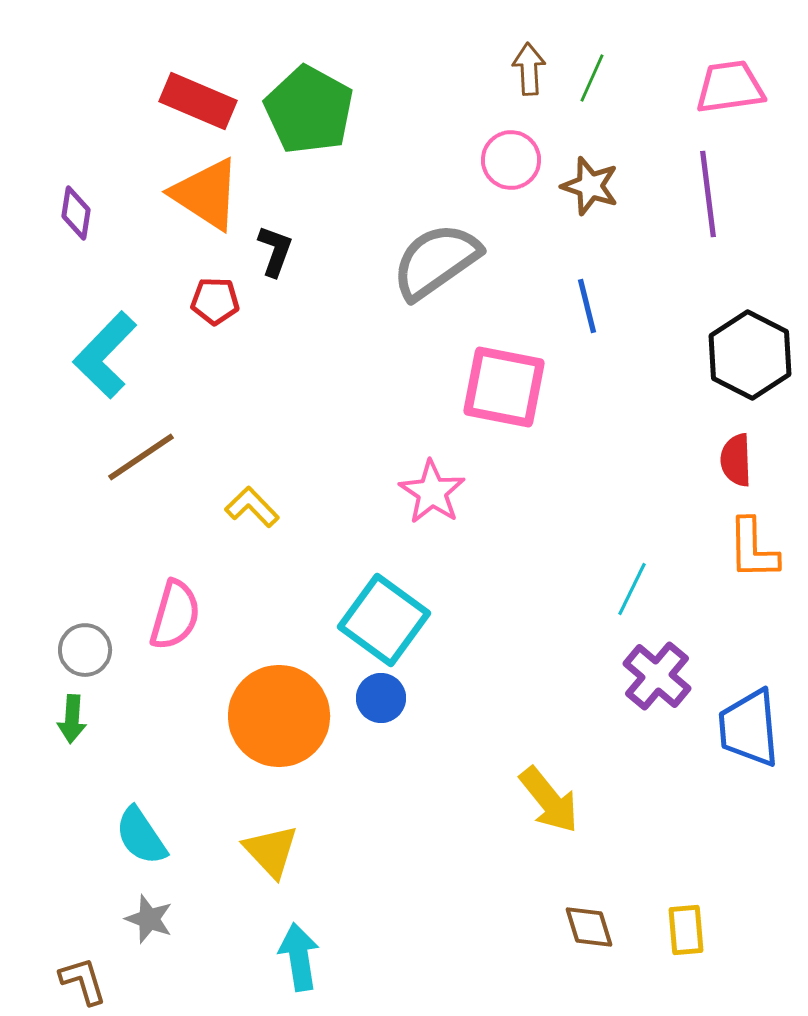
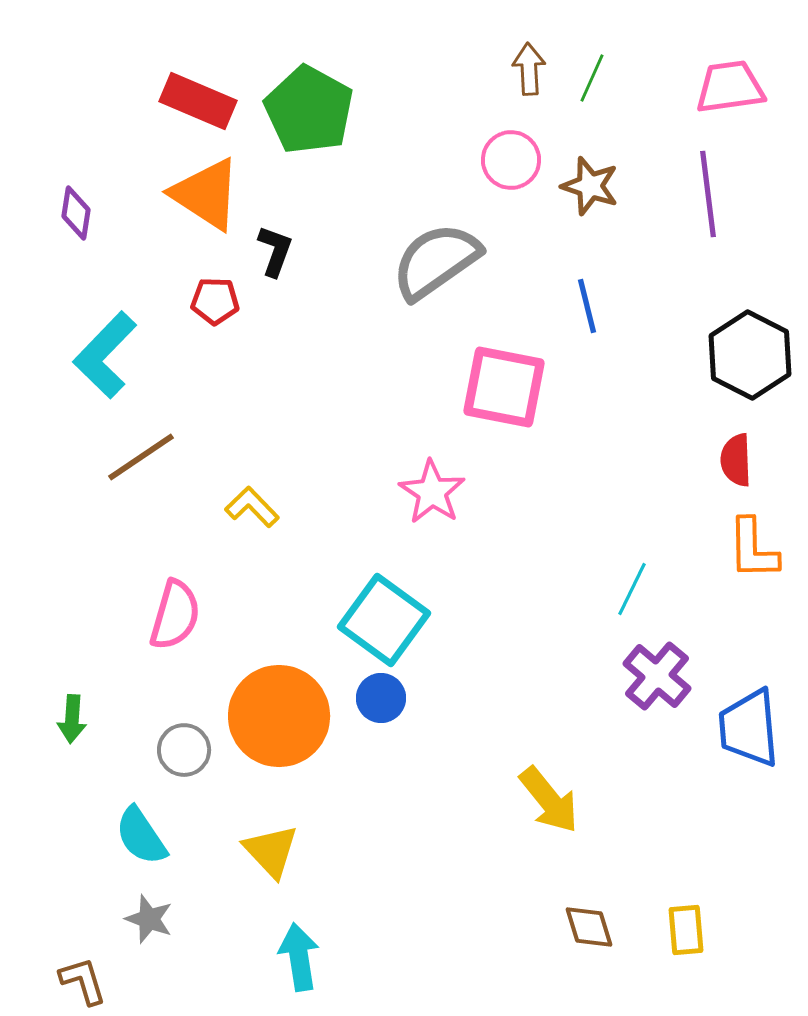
gray circle: moved 99 px right, 100 px down
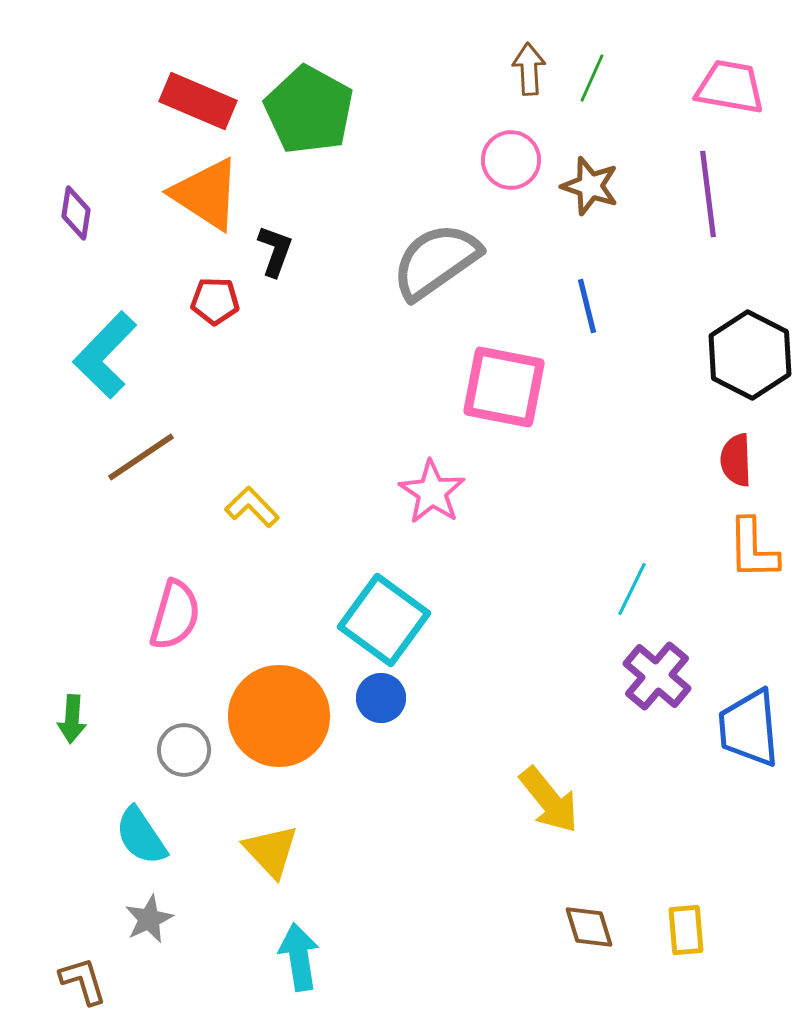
pink trapezoid: rotated 18 degrees clockwise
gray star: rotated 27 degrees clockwise
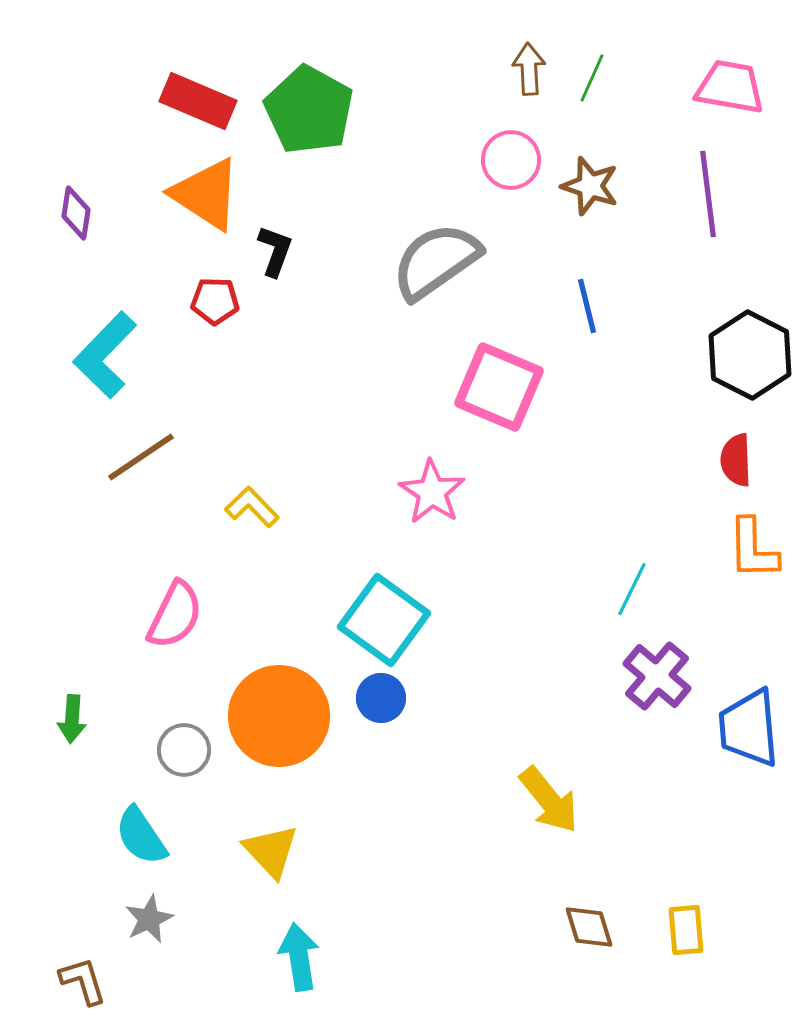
pink square: moved 5 px left; rotated 12 degrees clockwise
pink semicircle: rotated 10 degrees clockwise
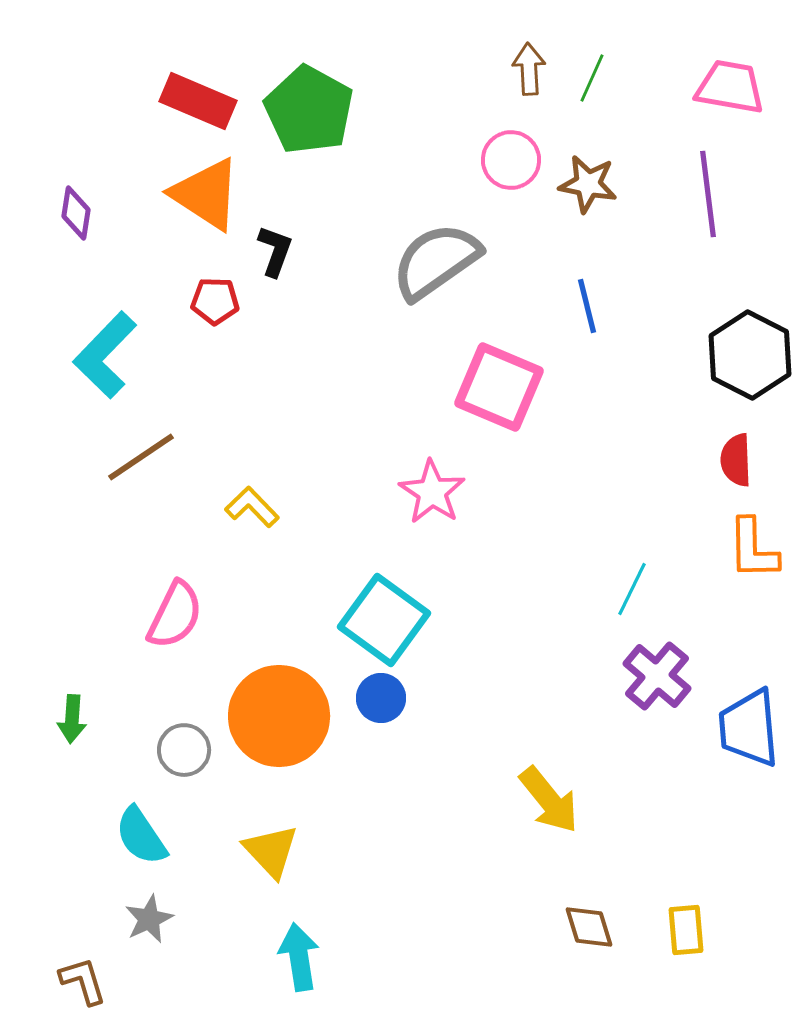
brown star: moved 2 px left, 2 px up; rotated 8 degrees counterclockwise
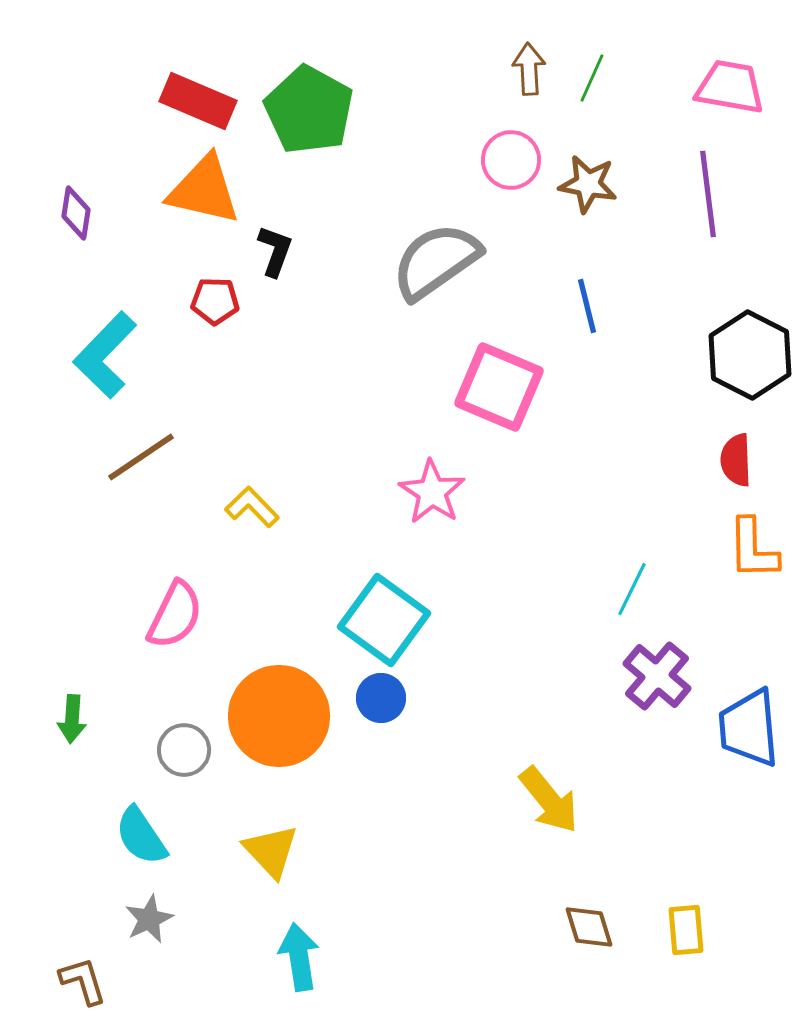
orange triangle: moved 2 px left, 4 px up; rotated 20 degrees counterclockwise
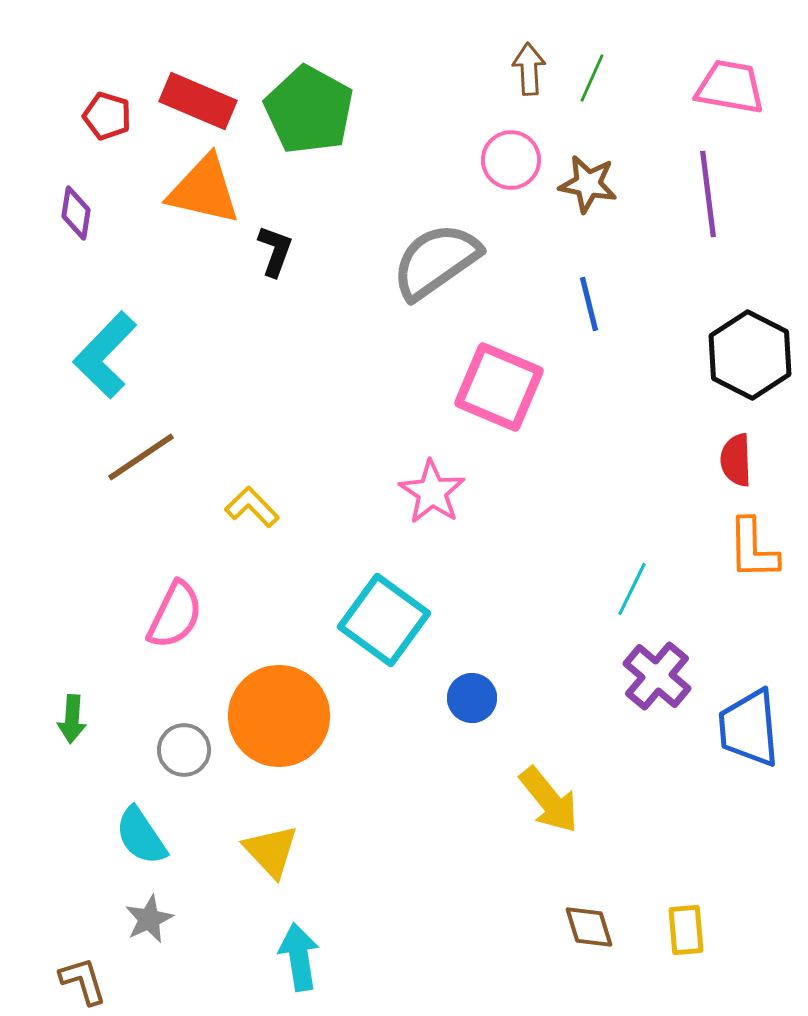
red pentagon: moved 108 px left, 185 px up; rotated 15 degrees clockwise
blue line: moved 2 px right, 2 px up
blue circle: moved 91 px right
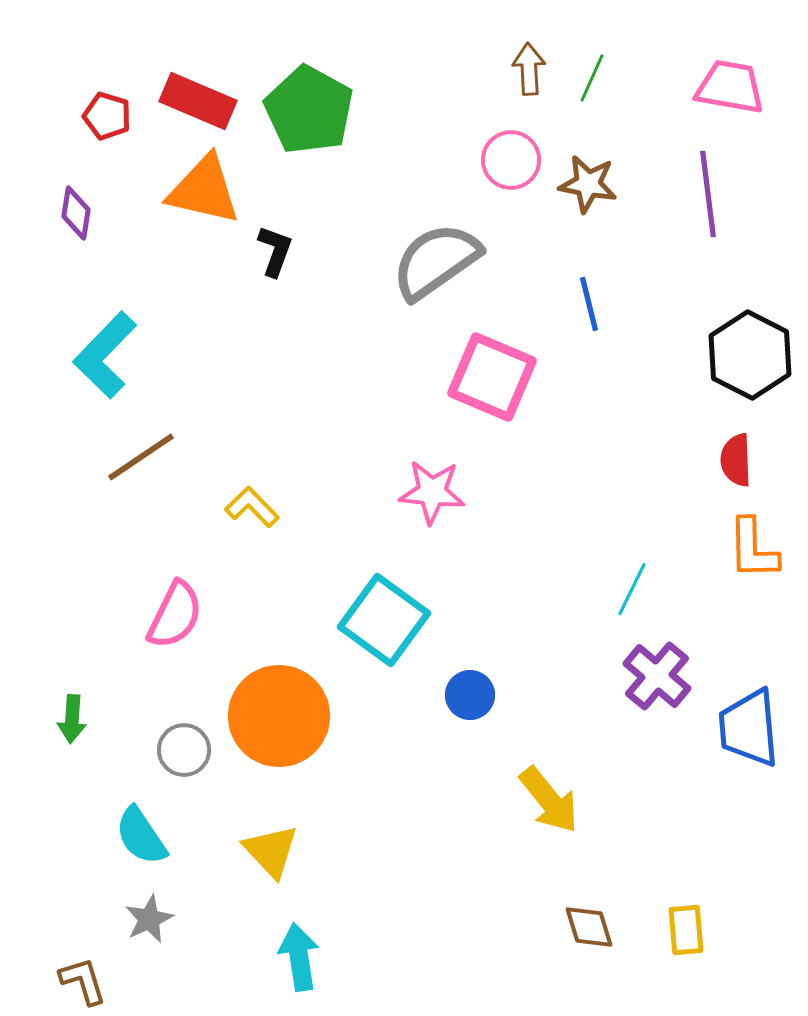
pink square: moved 7 px left, 10 px up
pink star: rotated 28 degrees counterclockwise
blue circle: moved 2 px left, 3 px up
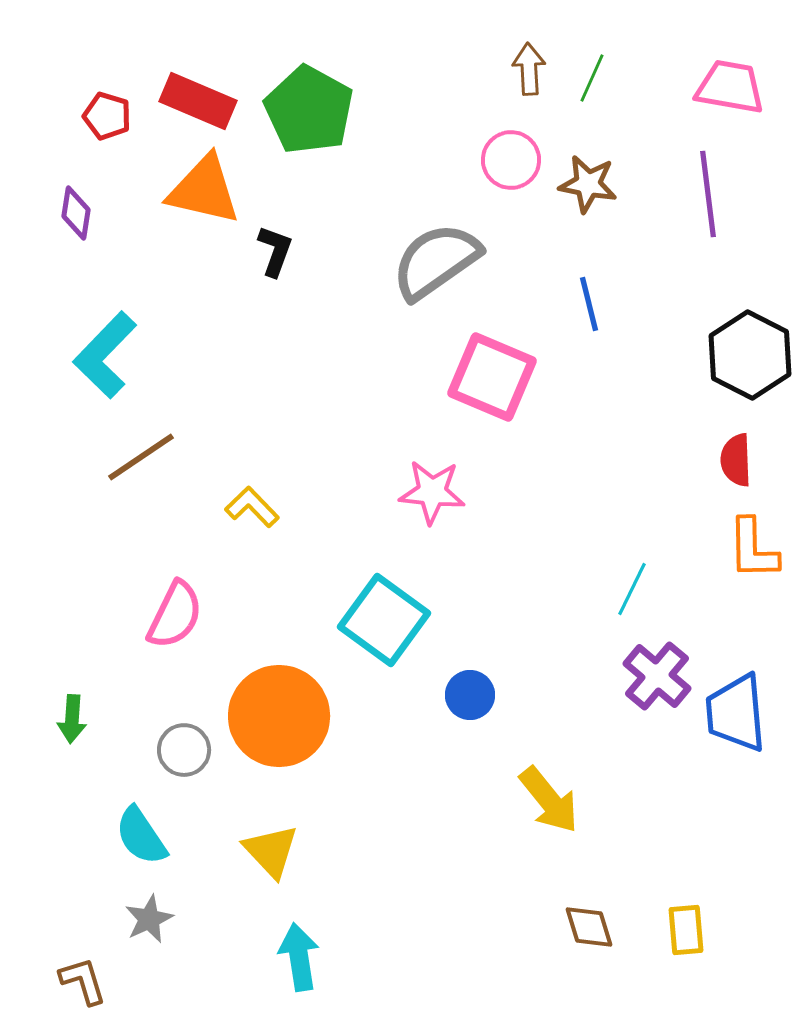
blue trapezoid: moved 13 px left, 15 px up
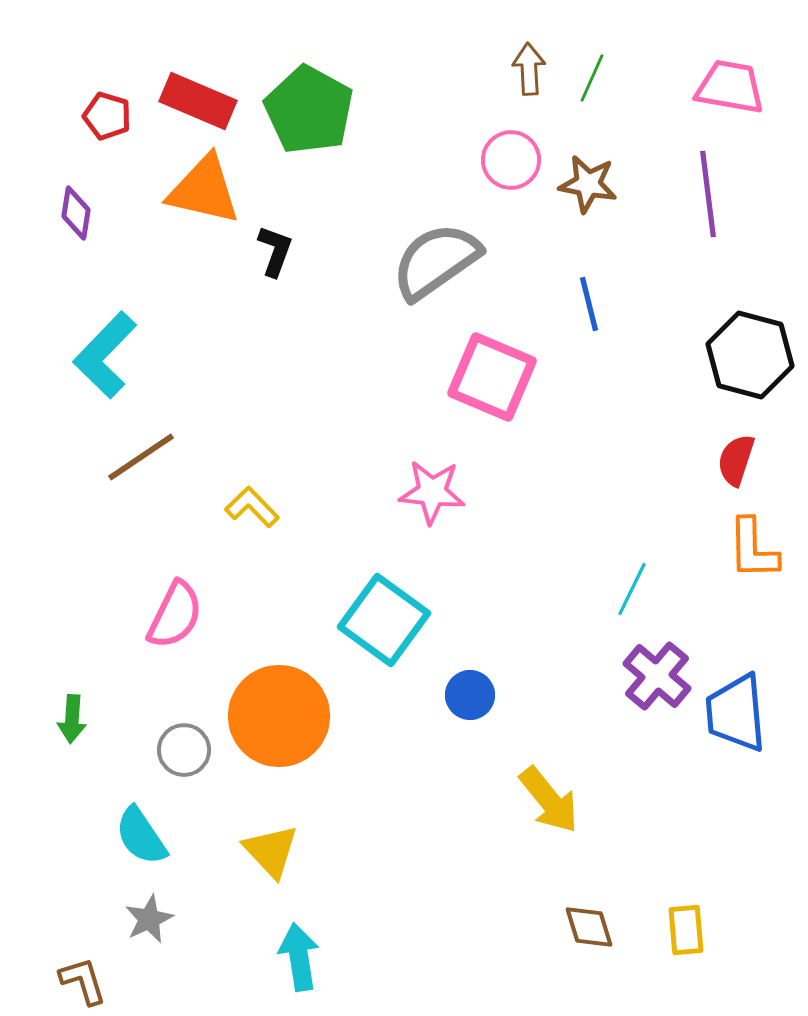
black hexagon: rotated 12 degrees counterclockwise
red semicircle: rotated 20 degrees clockwise
